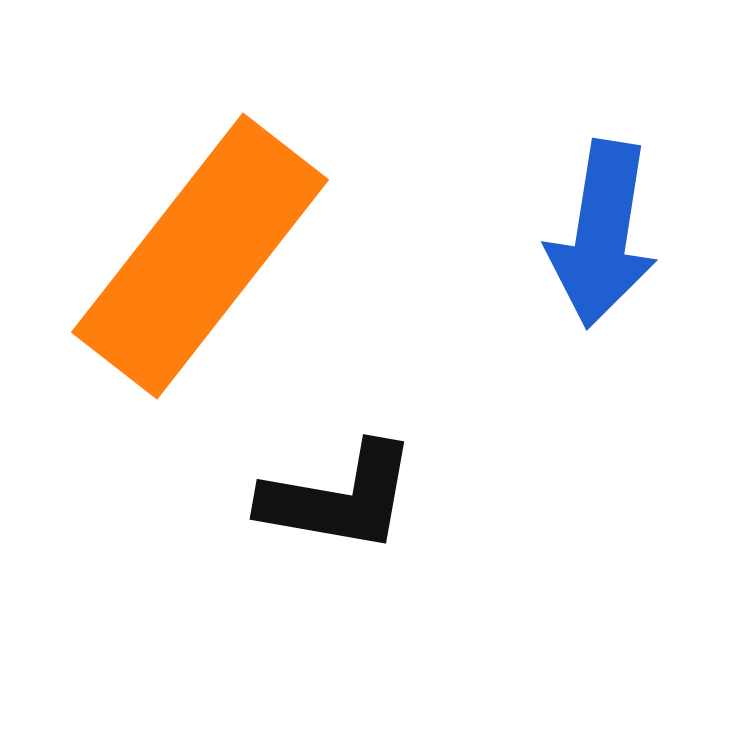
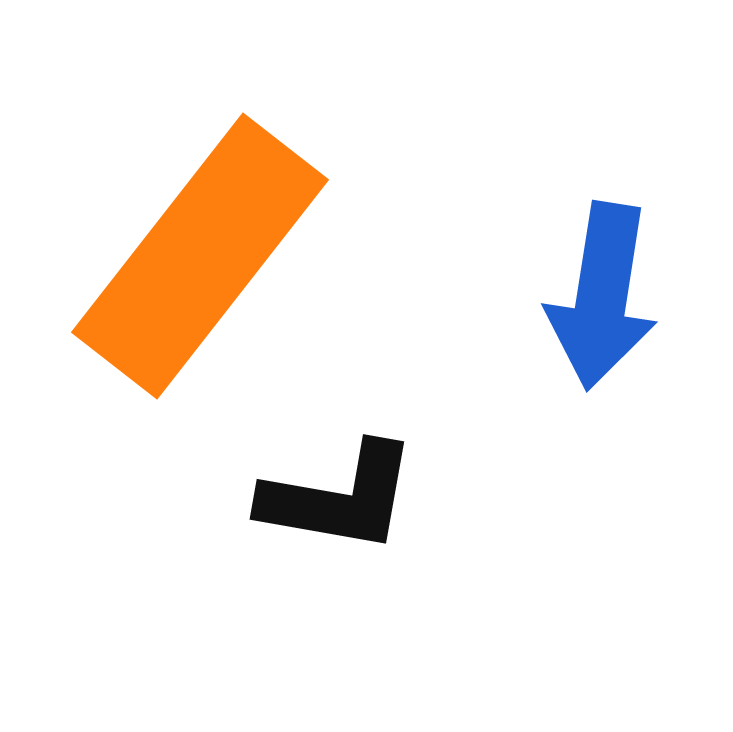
blue arrow: moved 62 px down
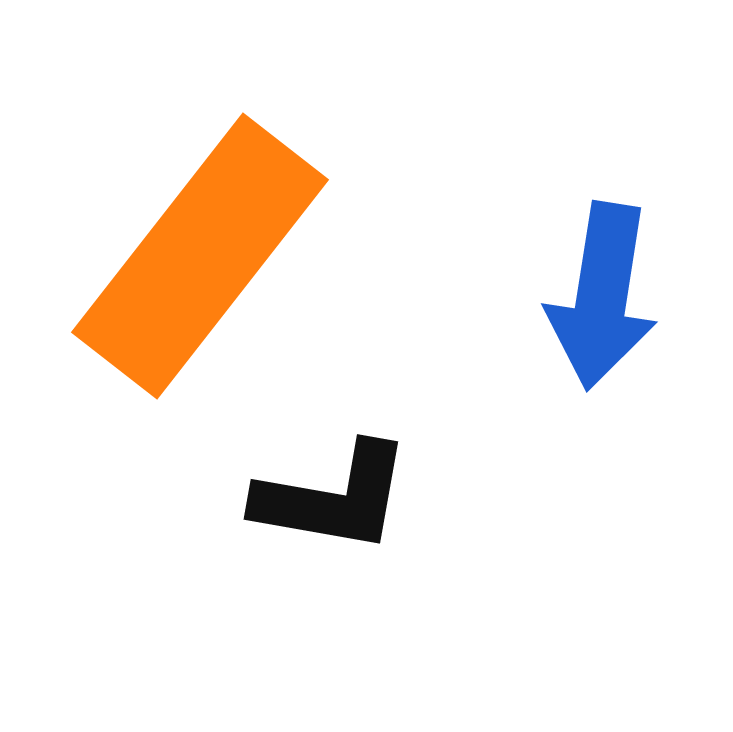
black L-shape: moved 6 px left
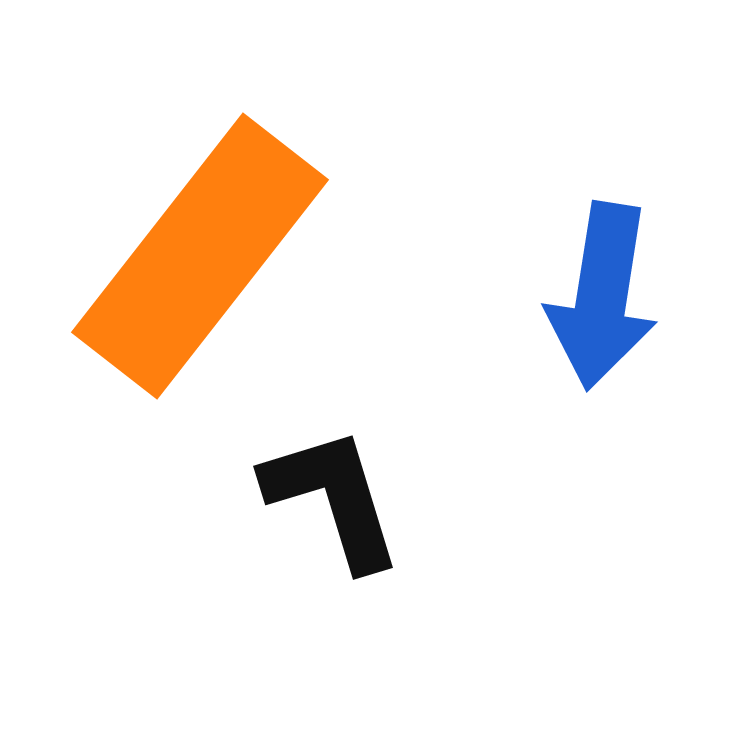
black L-shape: rotated 117 degrees counterclockwise
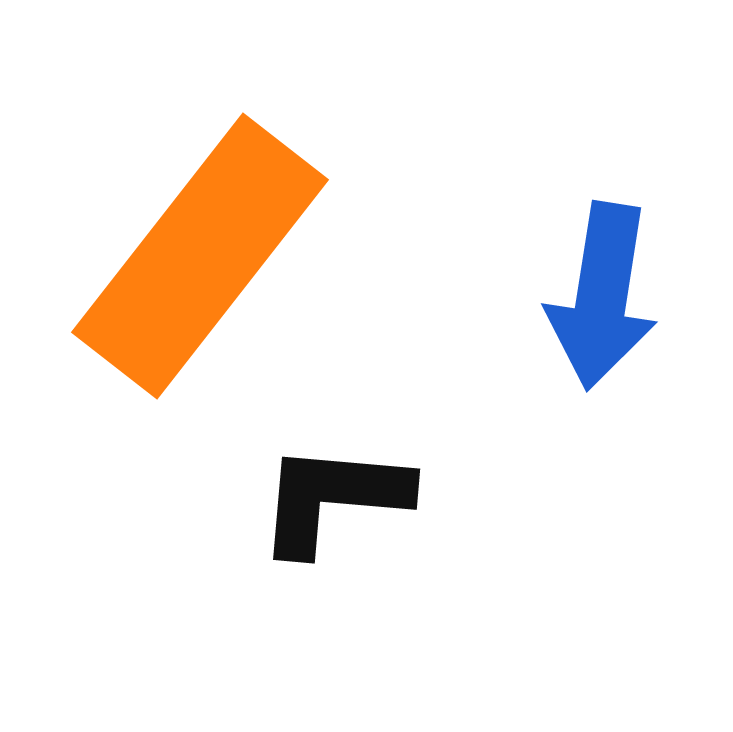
black L-shape: rotated 68 degrees counterclockwise
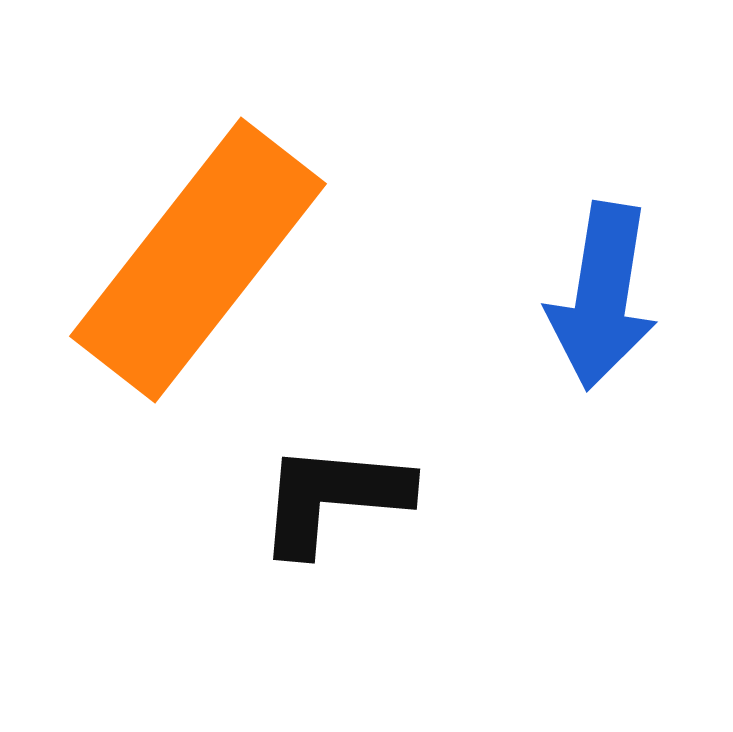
orange rectangle: moved 2 px left, 4 px down
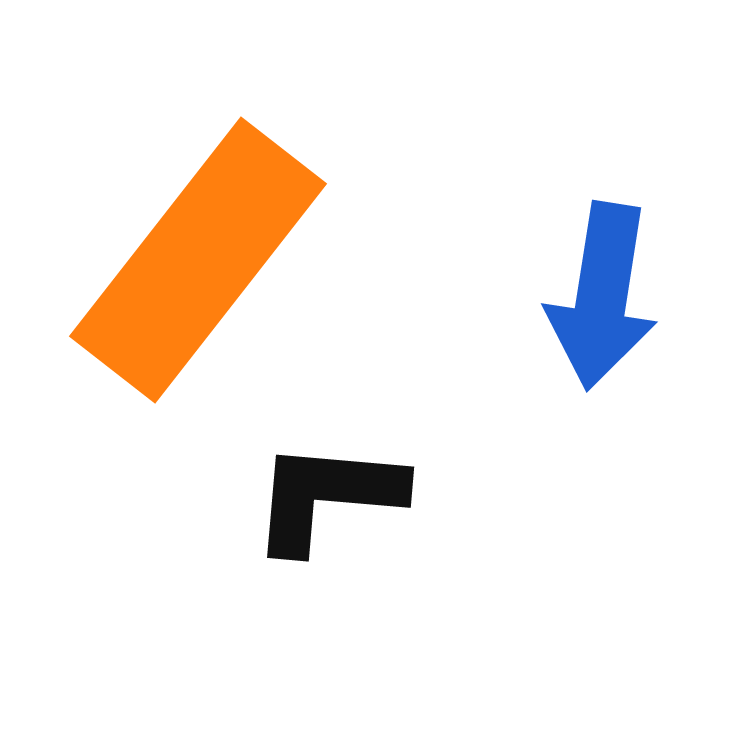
black L-shape: moved 6 px left, 2 px up
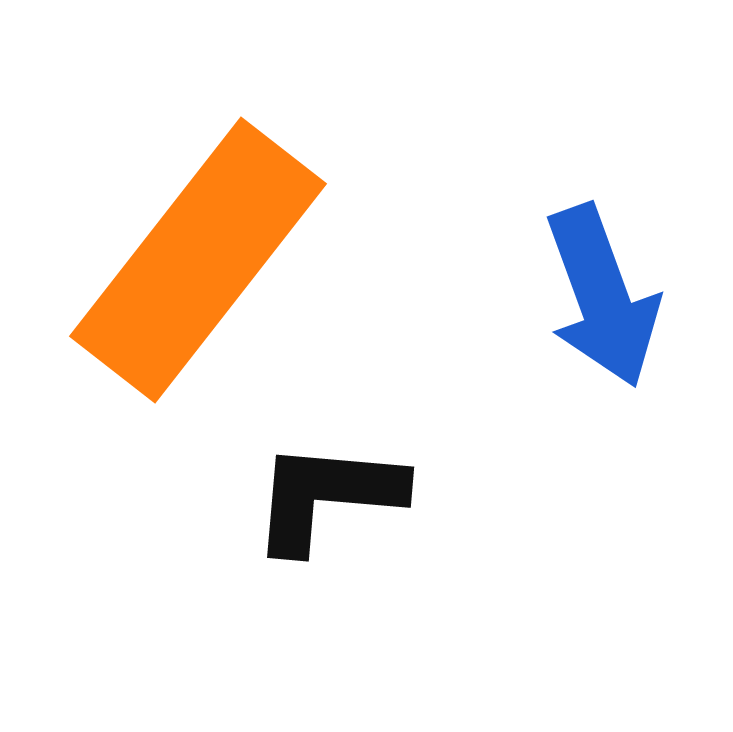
blue arrow: rotated 29 degrees counterclockwise
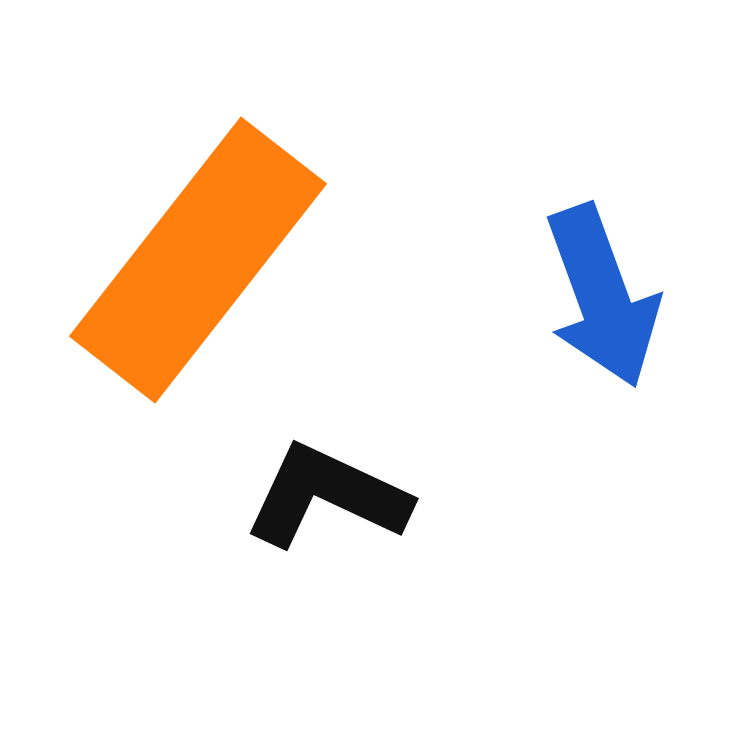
black L-shape: rotated 20 degrees clockwise
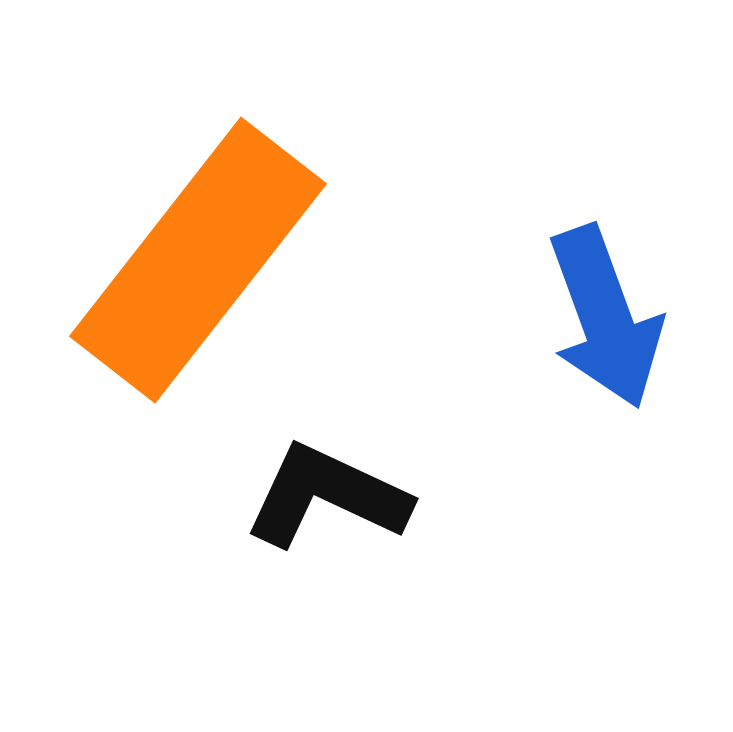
blue arrow: moved 3 px right, 21 px down
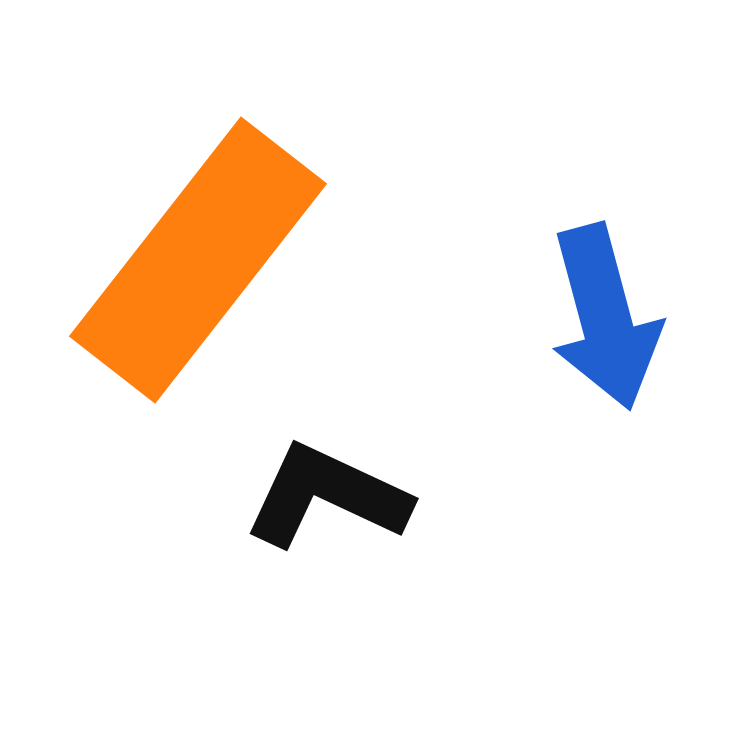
blue arrow: rotated 5 degrees clockwise
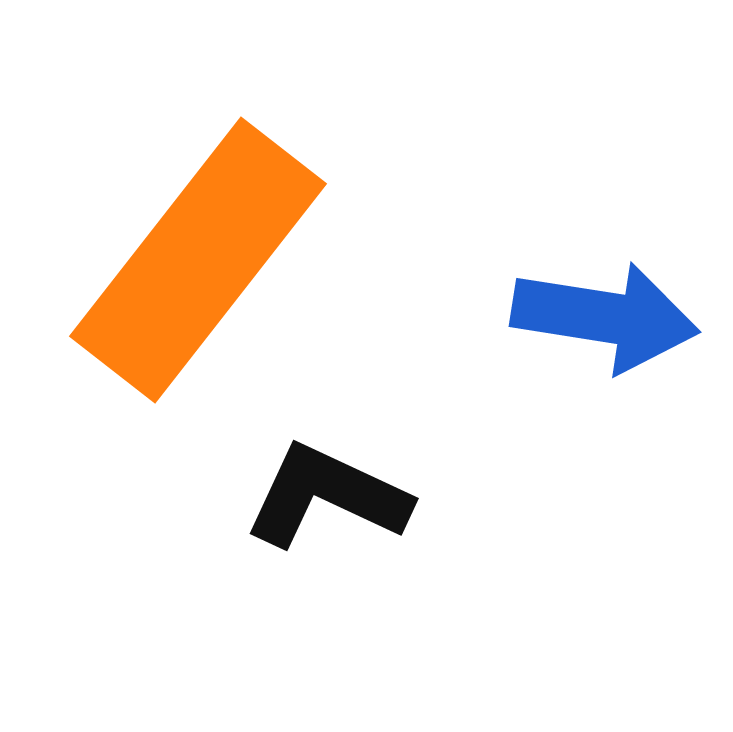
blue arrow: rotated 66 degrees counterclockwise
